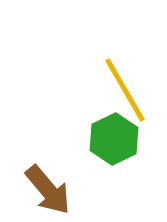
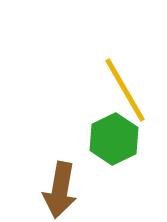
brown arrow: moved 12 px right; rotated 50 degrees clockwise
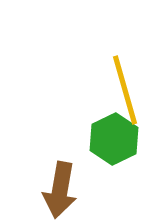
yellow line: rotated 14 degrees clockwise
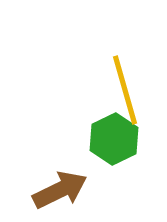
brown arrow: rotated 126 degrees counterclockwise
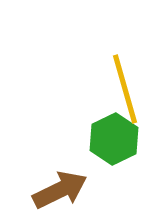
yellow line: moved 1 px up
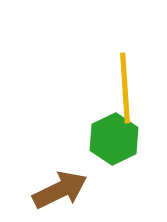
yellow line: moved 1 px up; rotated 12 degrees clockwise
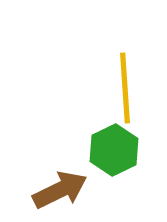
green hexagon: moved 11 px down
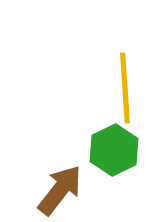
brown arrow: rotated 26 degrees counterclockwise
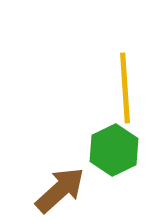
brown arrow: rotated 10 degrees clockwise
